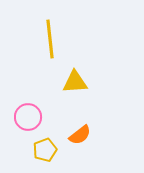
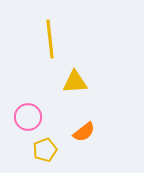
orange semicircle: moved 4 px right, 3 px up
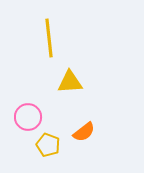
yellow line: moved 1 px left, 1 px up
yellow triangle: moved 5 px left
yellow pentagon: moved 3 px right, 5 px up; rotated 30 degrees counterclockwise
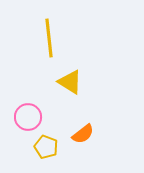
yellow triangle: rotated 36 degrees clockwise
orange semicircle: moved 1 px left, 2 px down
yellow pentagon: moved 2 px left, 2 px down
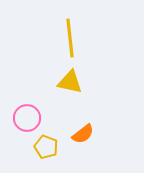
yellow line: moved 21 px right
yellow triangle: rotated 20 degrees counterclockwise
pink circle: moved 1 px left, 1 px down
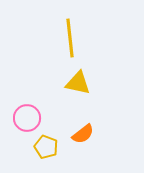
yellow triangle: moved 8 px right, 1 px down
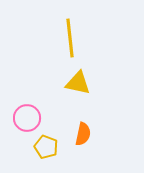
orange semicircle: rotated 40 degrees counterclockwise
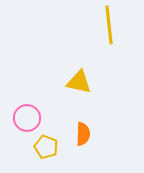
yellow line: moved 39 px right, 13 px up
yellow triangle: moved 1 px right, 1 px up
orange semicircle: rotated 10 degrees counterclockwise
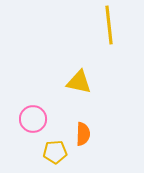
pink circle: moved 6 px right, 1 px down
yellow pentagon: moved 9 px right, 5 px down; rotated 25 degrees counterclockwise
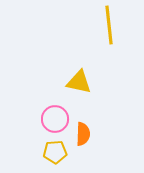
pink circle: moved 22 px right
